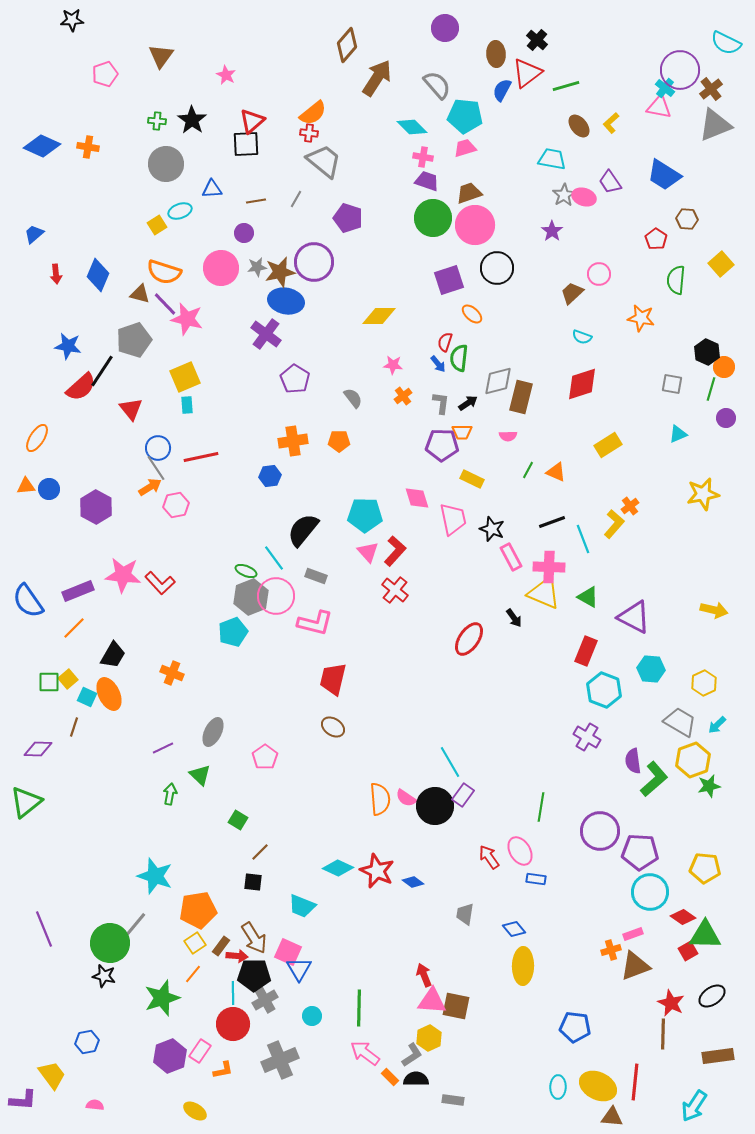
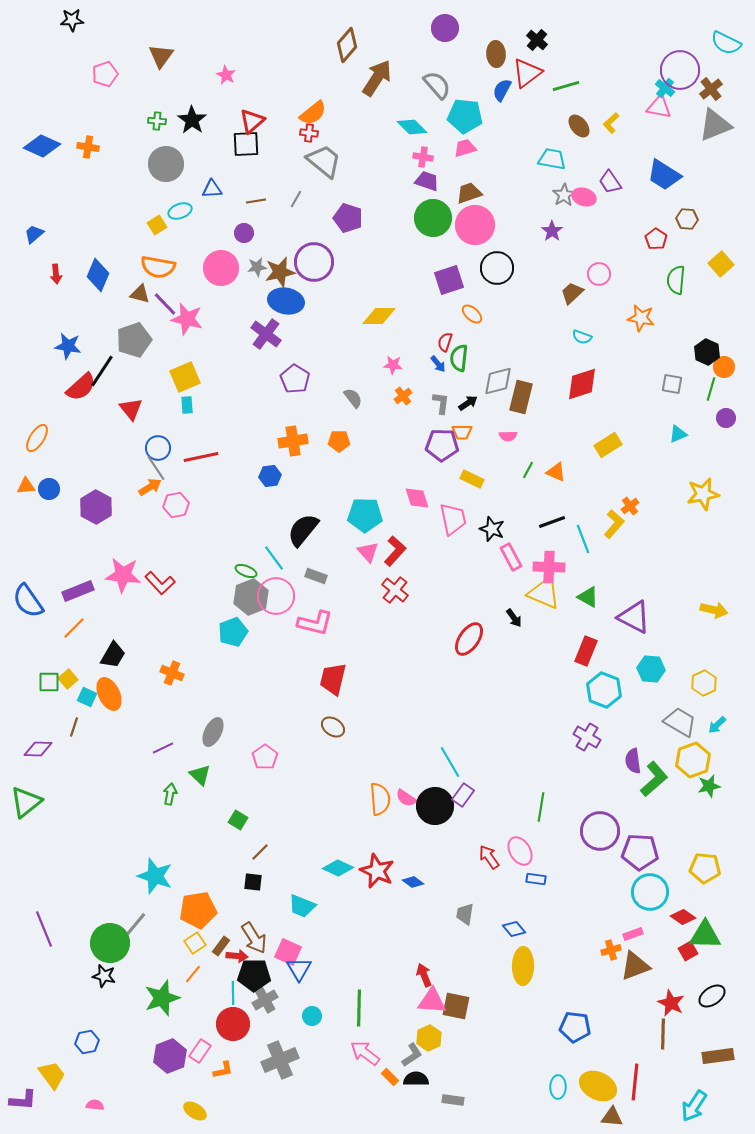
orange semicircle at (164, 272): moved 6 px left, 5 px up; rotated 8 degrees counterclockwise
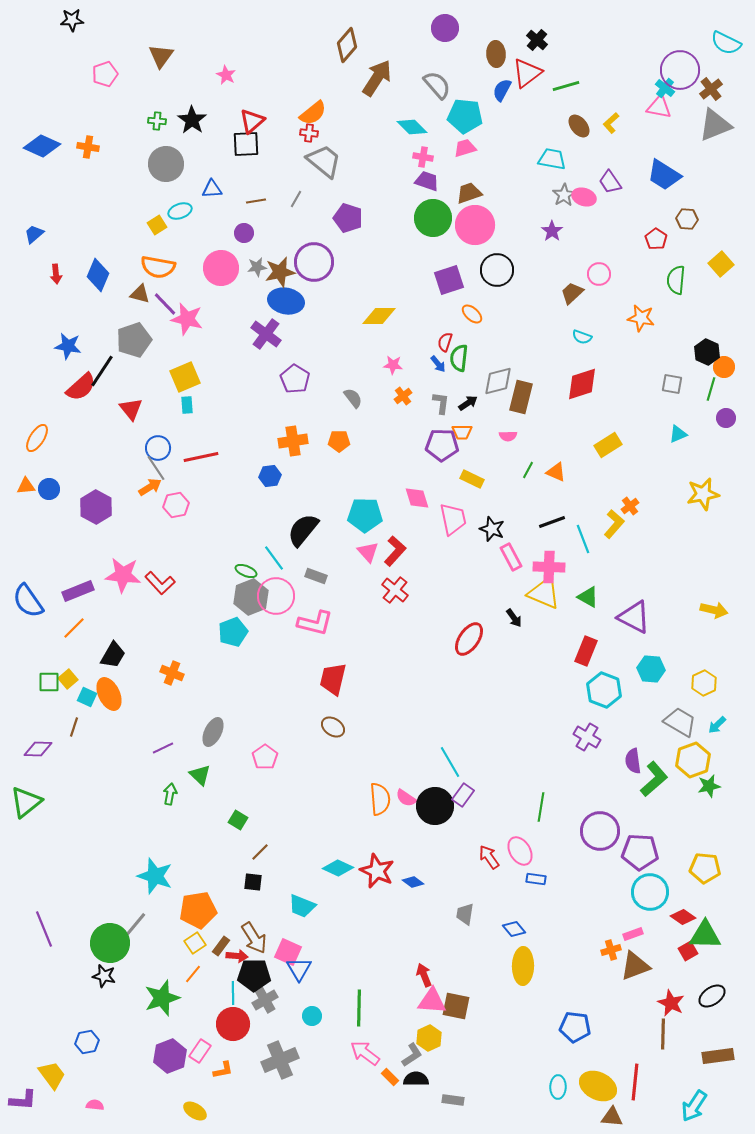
black circle at (497, 268): moved 2 px down
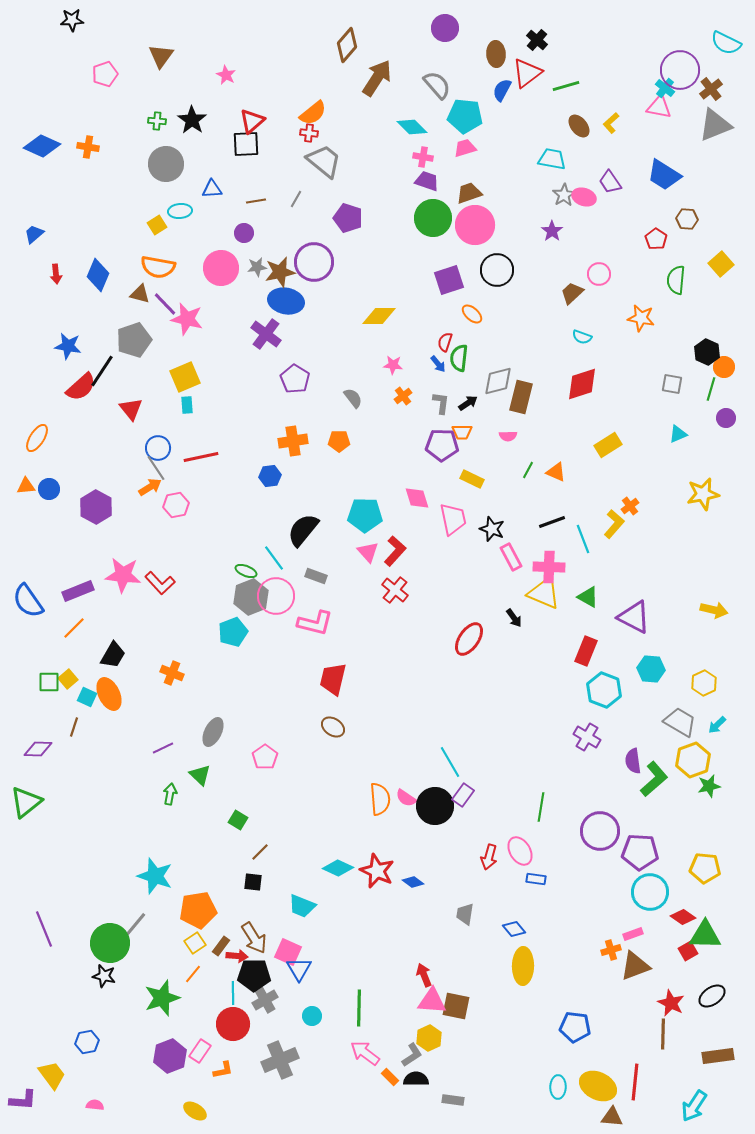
cyan ellipse at (180, 211): rotated 15 degrees clockwise
red arrow at (489, 857): rotated 130 degrees counterclockwise
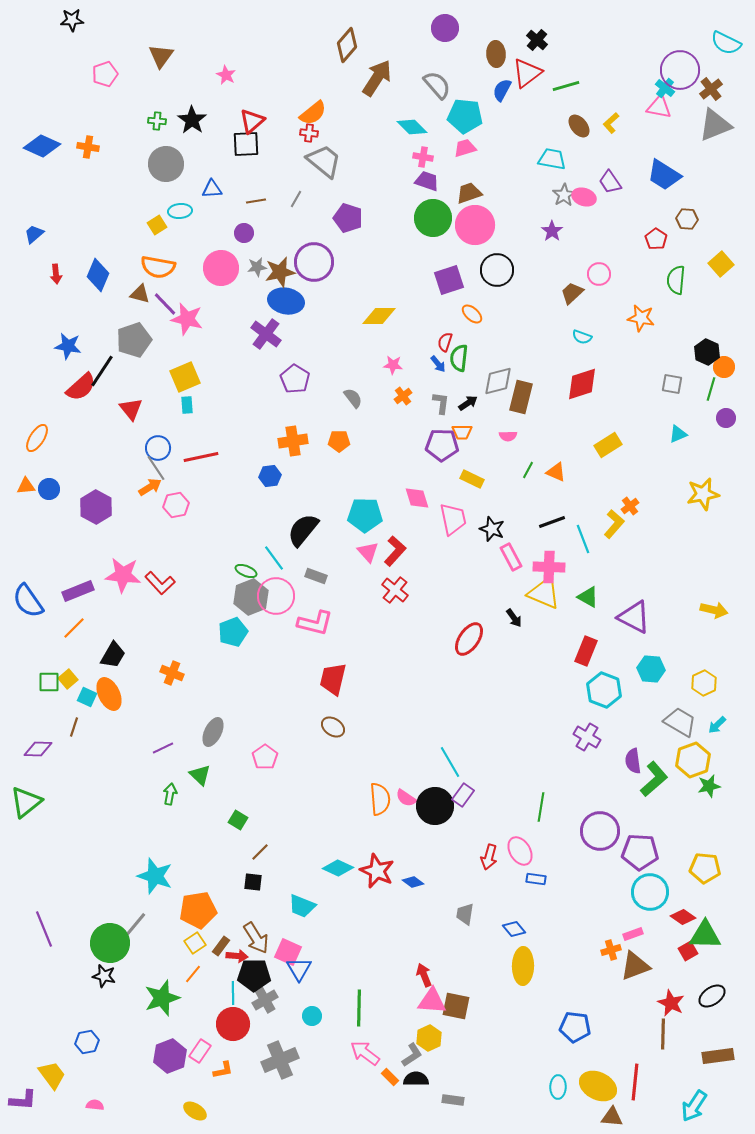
brown arrow at (254, 938): moved 2 px right
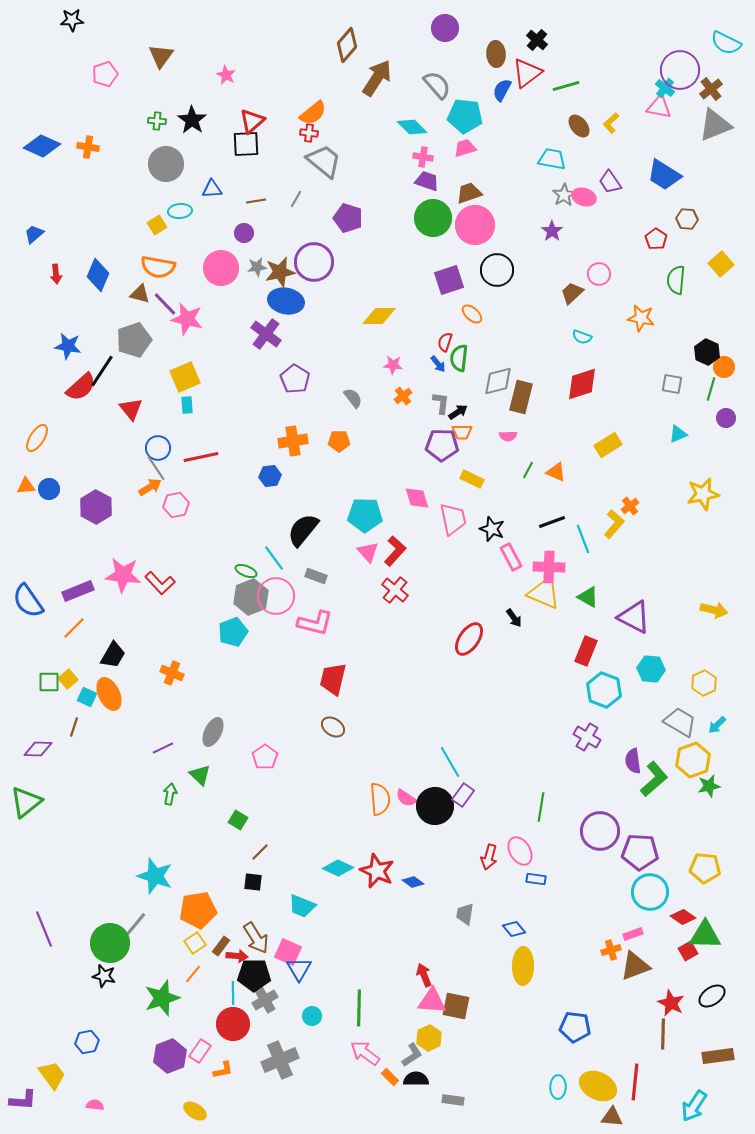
black arrow at (468, 403): moved 10 px left, 9 px down
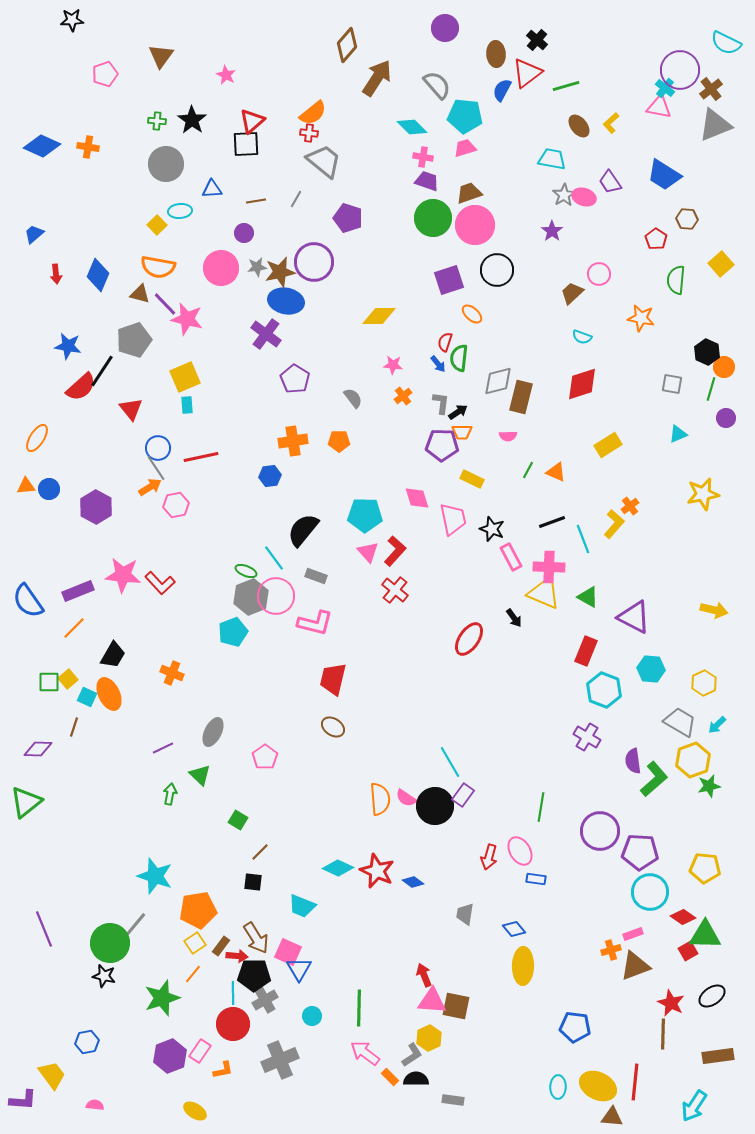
yellow square at (157, 225): rotated 12 degrees counterclockwise
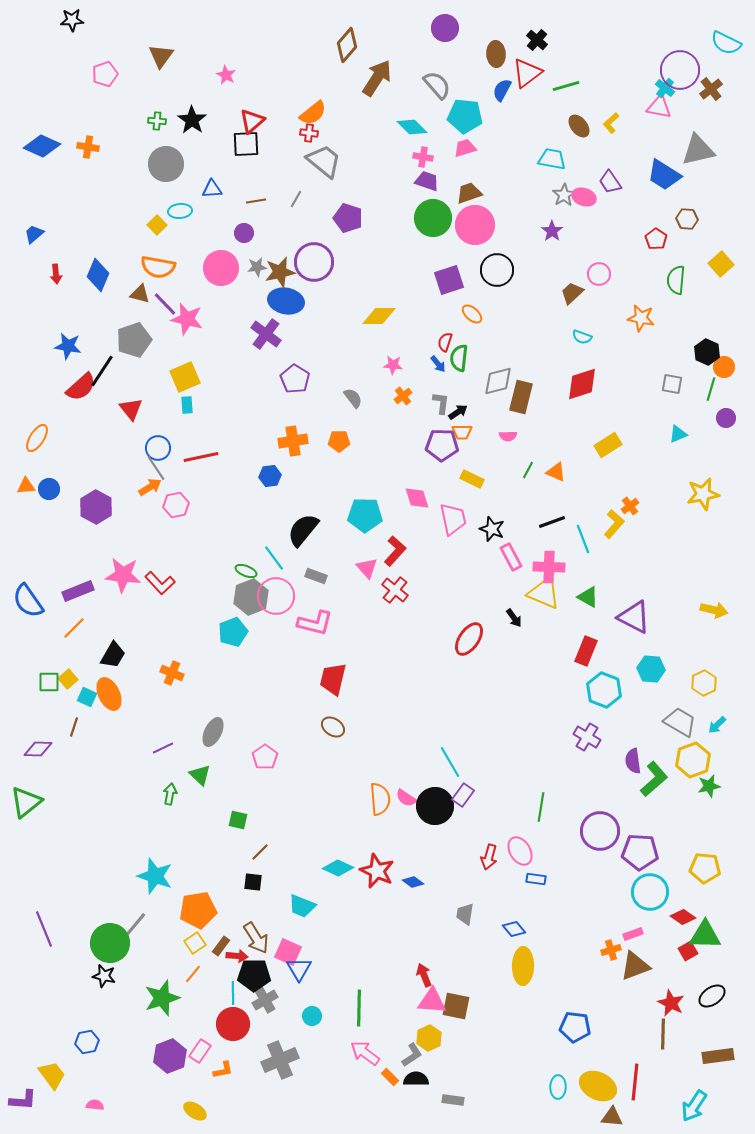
gray triangle at (715, 125): moved 17 px left, 25 px down; rotated 9 degrees clockwise
pink triangle at (368, 552): moved 1 px left, 16 px down
green square at (238, 820): rotated 18 degrees counterclockwise
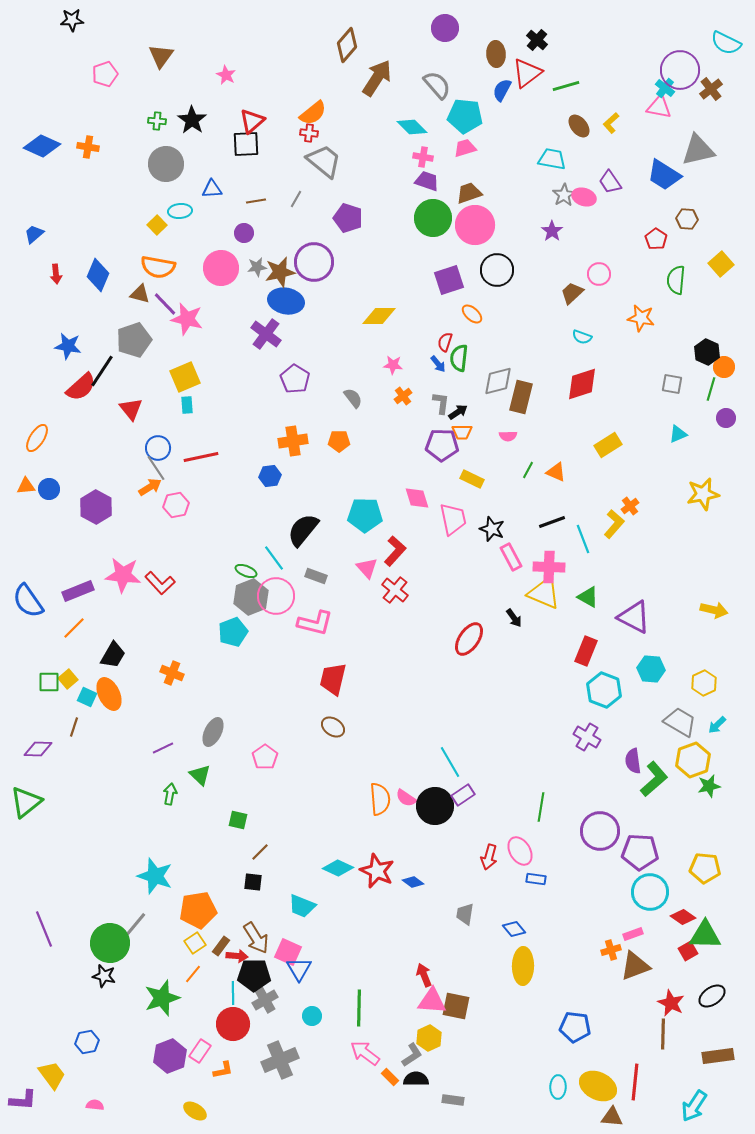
purple rectangle at (463, 795): rotated 20 degrees clockwise
